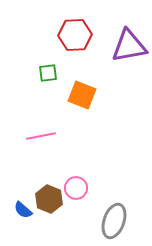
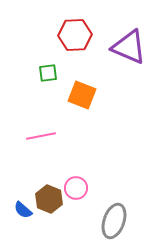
purple triangle: moved 1 px down; rotated 33 degrees clockwise
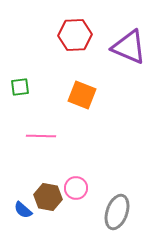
green square: moved 28 px left, 14 px down
pink line: rotated 12 degrees clockwise
brown hexagon: moved 1 px left, 2 px up; rotated 12 degrees counterclockwise
gray ellipse: moved 3 px right, 9 px up
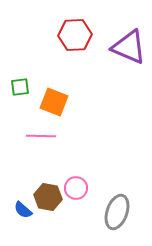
orange square: moved 28 px left, 7 px down
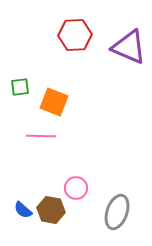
brown hexagon: moved 3 px right, 13 px down
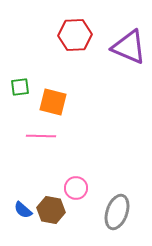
orange square: moved 1 px left; rotated 8 degrees counterclockwise
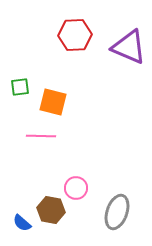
blue semicircle: moved 1 px left, 13 px down
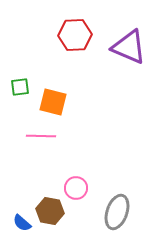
brown hexagon: moved 1 px left, 1 px down
